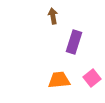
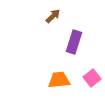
brown arrow: rotated 56 degrees clockwise
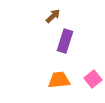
purple rectangle: moved 9 px left, 1 px up
pink square: moved 1 px right, 1 px down
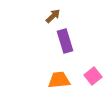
purple rectangle: rotated 35 degrees counterclockwise
pink square: moved 3 px up
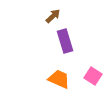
pink square: rotated 18 degrees counterclockwise
orange trapezoid: moved 1 px up; rotated 30 degrees clockwise
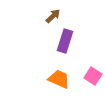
purple rectangle: rotated 35 degrees clockwise
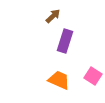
orange trapezoid: moved 1 px down
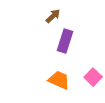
pink square: moved 1 px down; rotated 12 degrees clockwise
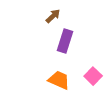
pink square: moved 1 px up
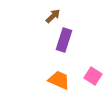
purple rectangle: moved 1 px left, 1 px up
pink square: rotated 12 degrees counterclockwise
